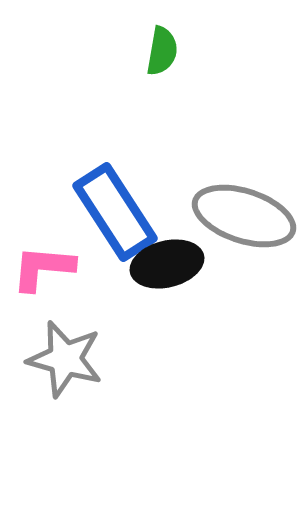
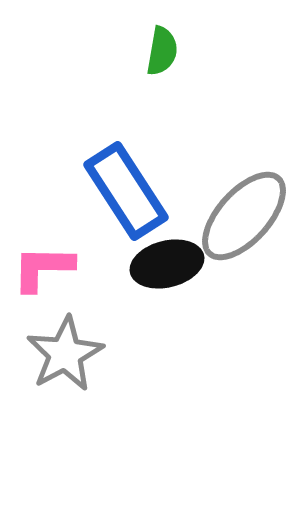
blue rectangle: moved 11 px right, 21 px up
gray ellipse: rotated 66 degrees counterclockwise
pink L-shape: rotated 4 degrees counterclockwise
gray star: moved 5 px up; rotated 28 degrees clockwise
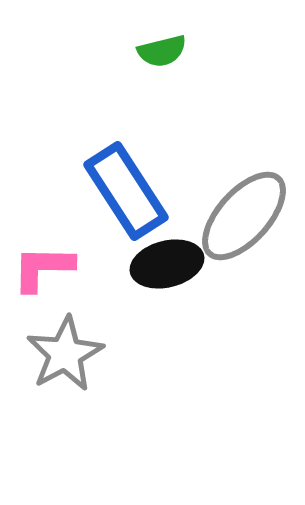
green semicircle: rotated 66 degrees clockwise
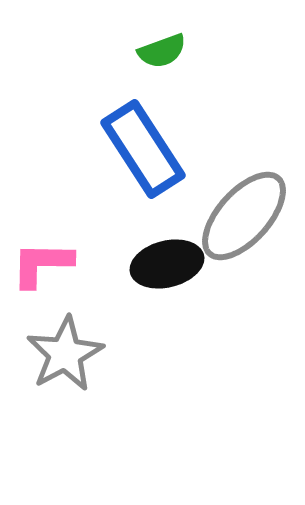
green semicircle: rotated 6 degrees counterclockwise
blue rectangle: moved 17 px right, 42 px up
pink L-shape: moved 1 px left, 4 px up
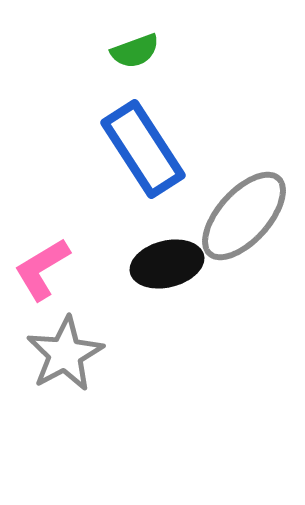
green semicircle: moved 27 px left
pink L-shape: moved 5 px down; rotated 32 degrees counterclockwise
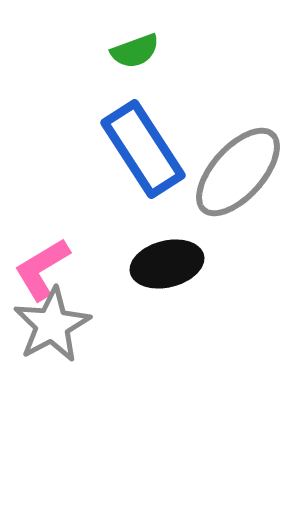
gray ellipse: moved 6 px left, 44 px up
gray star: moved 13 px left, 29 px up
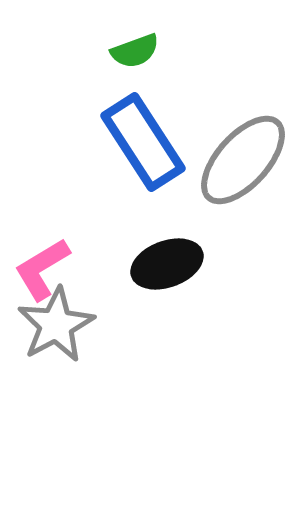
blue rectangle: moved 7 px up
gray ellipse: moved 5 px right, 12 px up
black ellipse: rotated 6 degrees counterclockwise
gray star: moved 4 px right
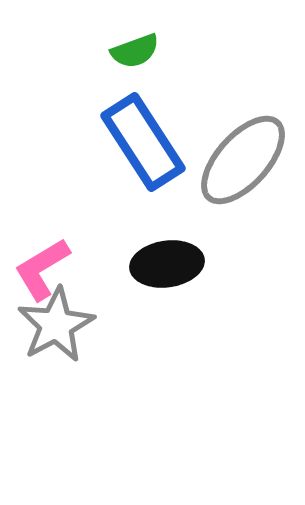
black ellipse: rotated 12 degrees clockwise
